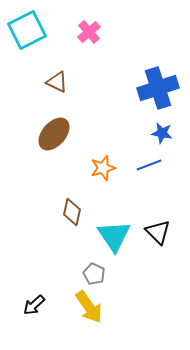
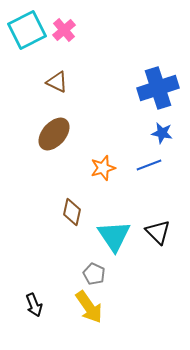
pink cross: moved 25 px left, 2 px up
black arrow: rotated 70 degrees counterclockwise
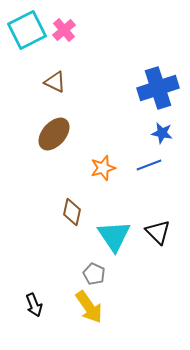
brown triangle: moved 2 px left
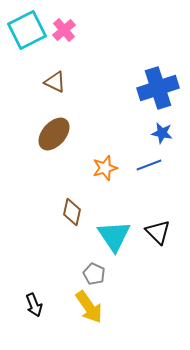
orange star: moved 2 px right
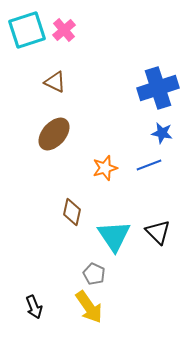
cyan square: rotated 9 degrees clockwise
black arrow: moved 2 px down
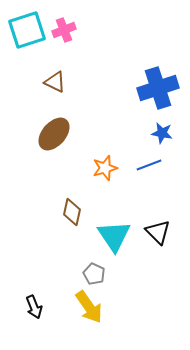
pink cross: rotated 20 degrees clockwise
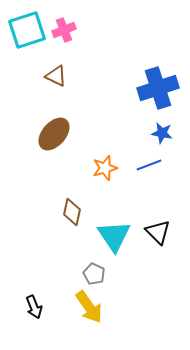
brown triangle: moved 1 px right, 6 px up
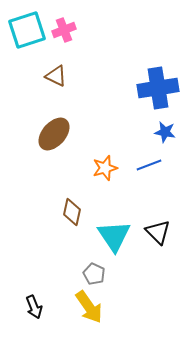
blue cross: rotated 9 degrees clockwise
blue star: moved 3 px right, 1 px up
